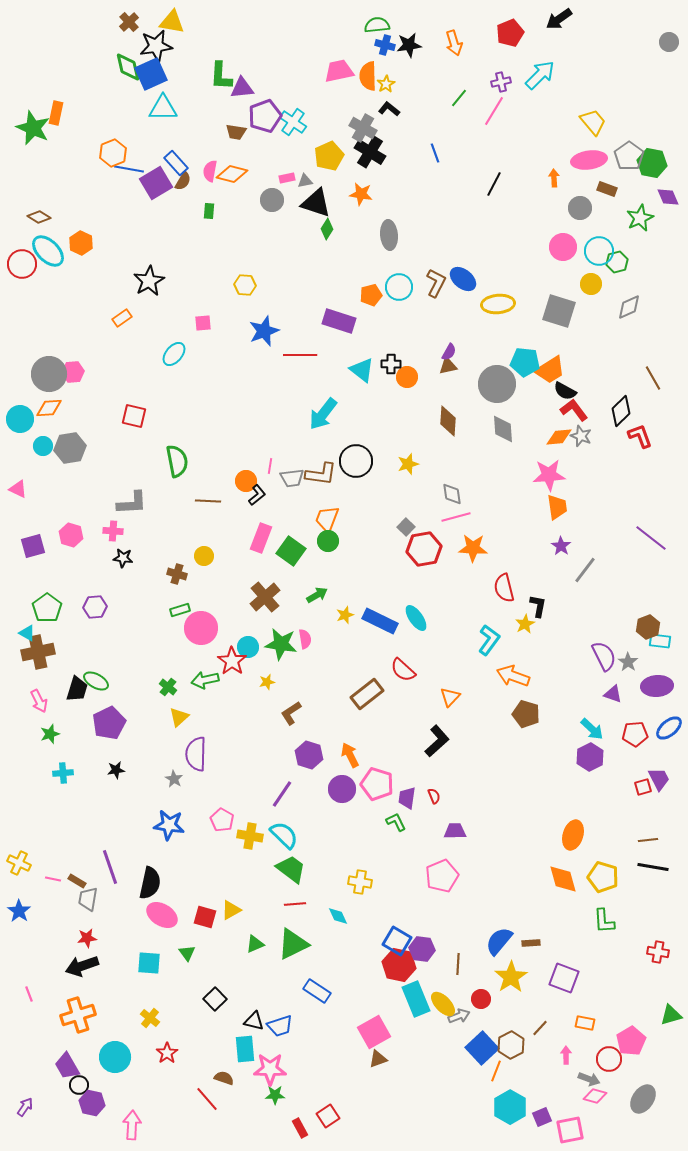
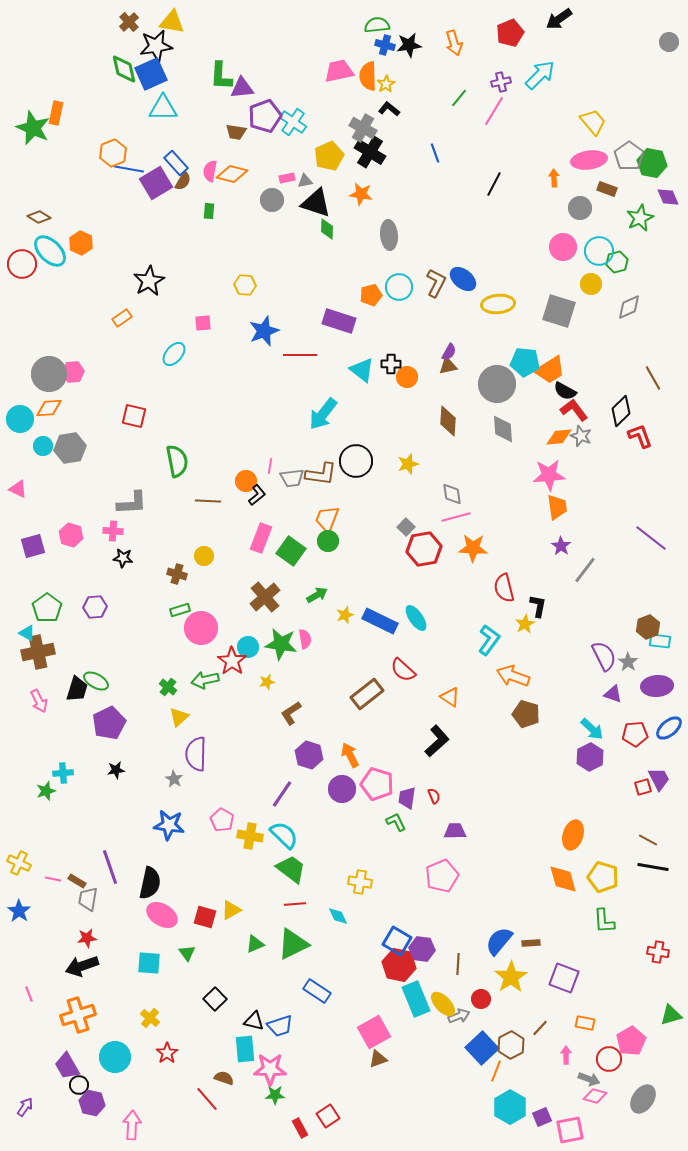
green diamond at (128, 67): moved 4 px left, 2 px down
green diamond at (327, 229): rotated 30 degrees counterclockwise
cyan ellipse at (48, 251): moved 2 px right
orange triangle at (450, 697): rotated 40 degrees counterclockwise
green star at (50, 734): moved 4 px left, 57 px down
brown line at (648, 840): rotated 36 degrees clockwise
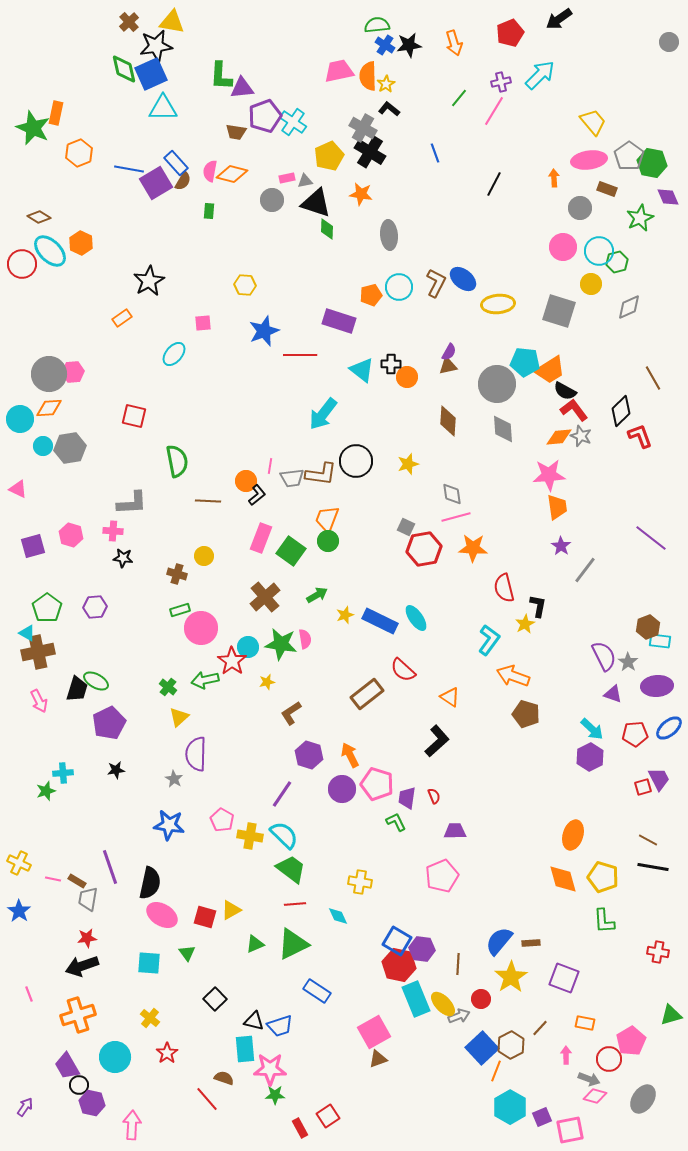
blue cross at (385, 45): rotated 18 degrees clockwise
orange hexagon at (113, 153): moved 34 px left
gray square at (406, 527): rotated 18 degrees counterclockwise
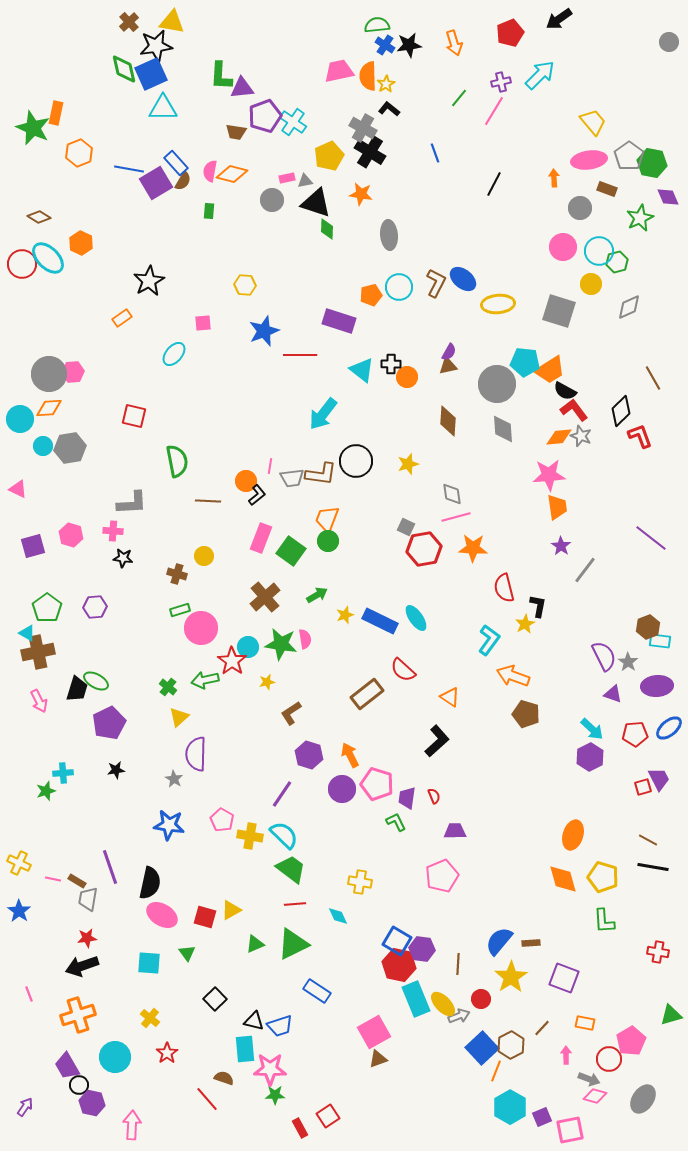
cyan ellipse at (50, 251): moved 2 px left, 7 px down
brown line at (540, 1028): moved 2 px right
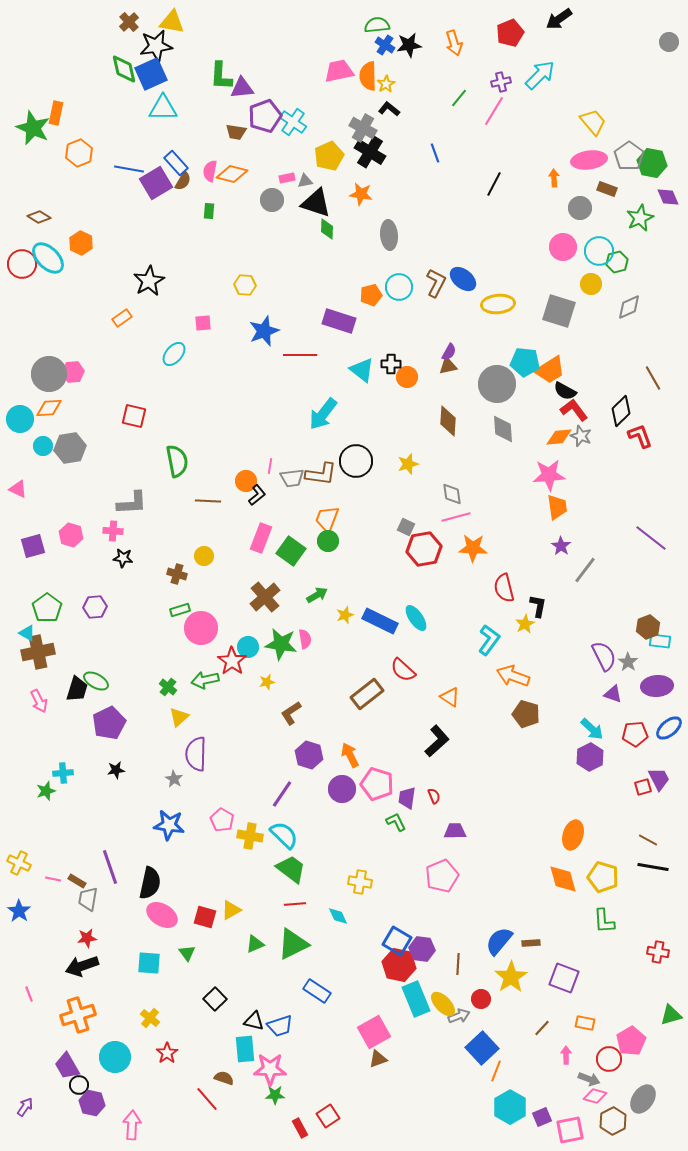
brown hexagon at (511, 1045): moved 102 px right, 76 px down
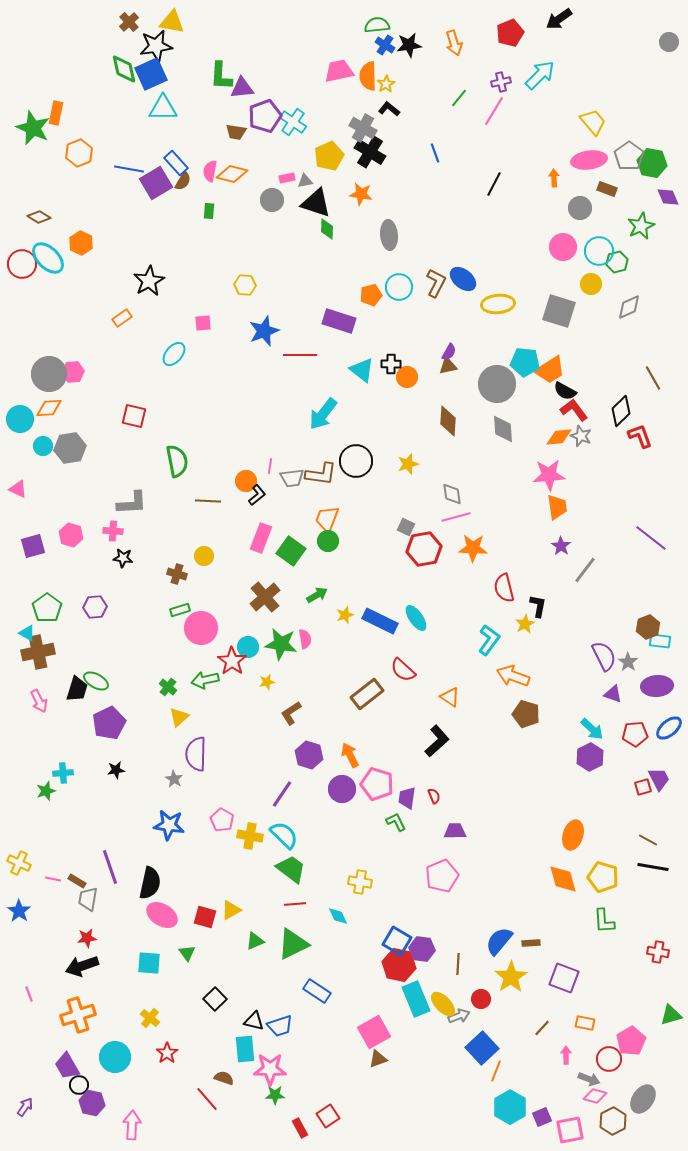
green star at (640, 218): moved 1 px right, 8 px down
green triangle at (255, 944): moved 3 px up
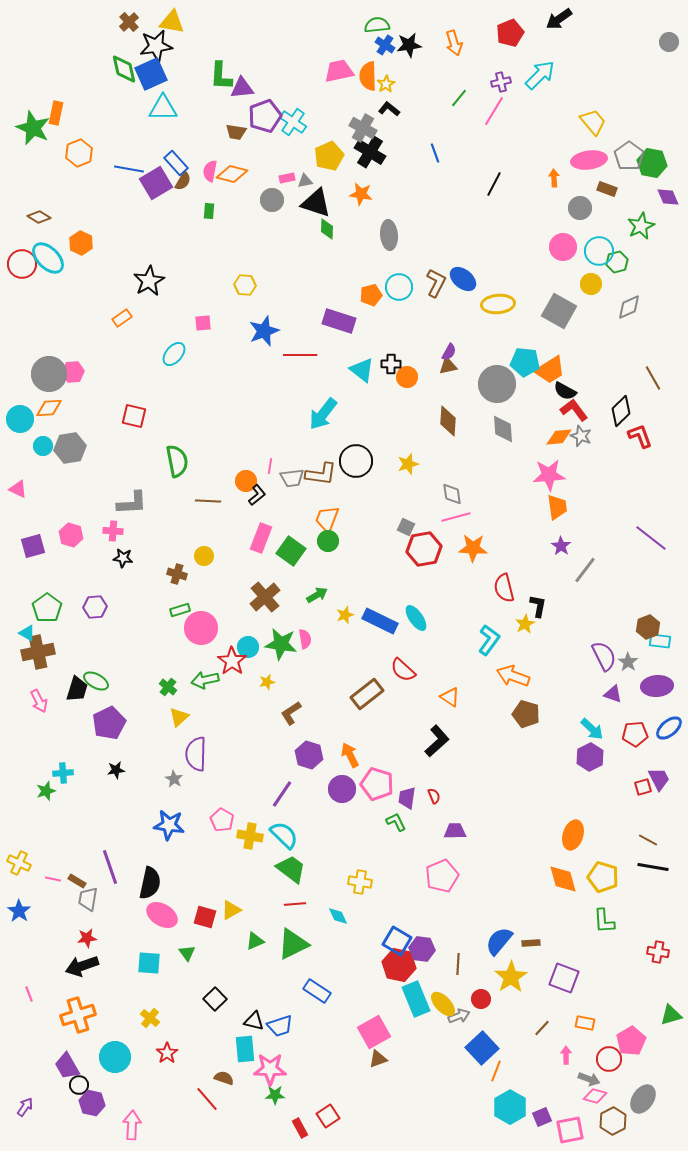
gray square at (559, 311): rotated 12 degrees clockwise
